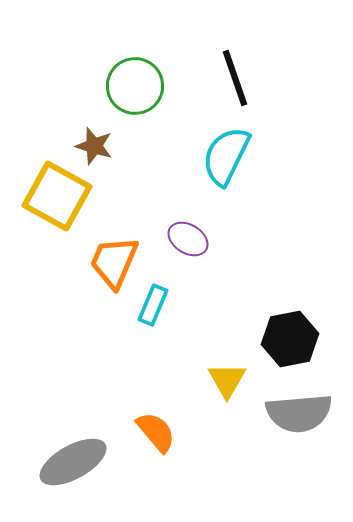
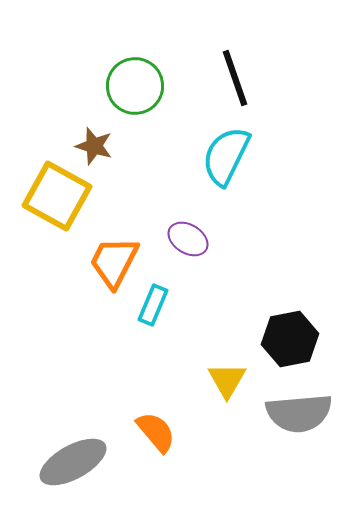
orange trapezoid: rotated 4 degrees clockwise
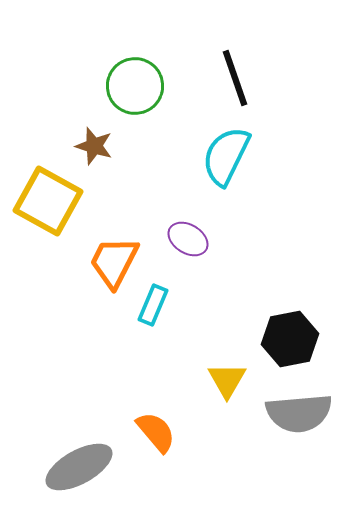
yellow square: moved 9 px left, 5 px down
gray ellipse: moved 6 px right, 5 px down
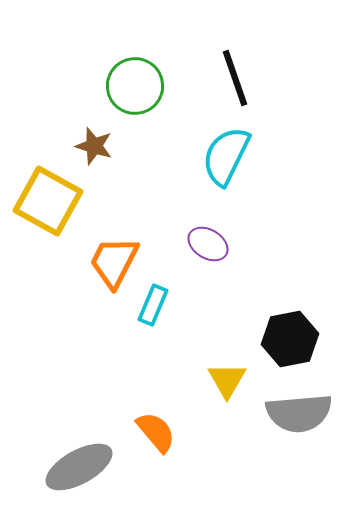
purple ellipse: moved 20 px right, 5 px down
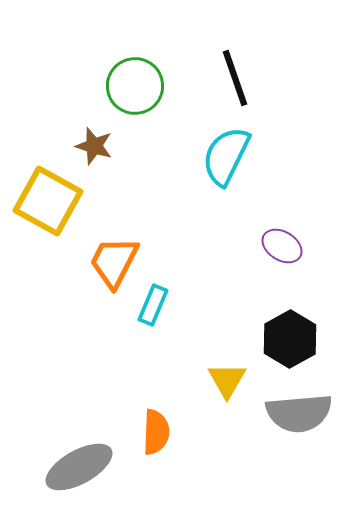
purple ellipse: moved 74 px right, 2 px down
black hexagon: rotated 18 degrees counterclockwise
orange semicircle: rotated 42 degrees clockwise
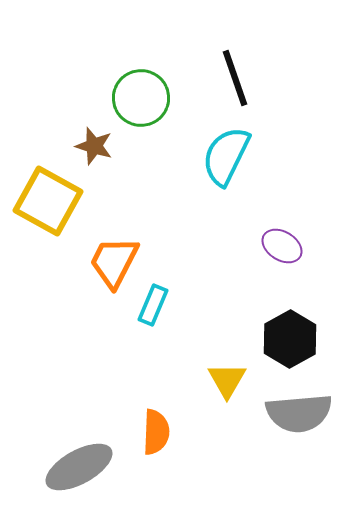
green circle: moved 6 px right, 12 px down
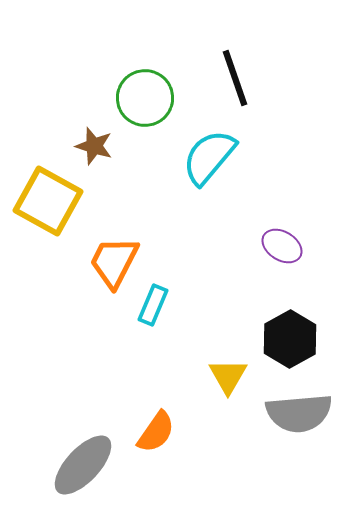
green circle: moved 4 px right
cyan semicircle: moved 17 px left, 1 px down; rotated 14 degrees clockwise
yellow triangle: moved 1 px right, 4 px up
orange semicircle: rotated 33 degrees clockwise
gray ellipse: moved 4 px right, 2 px up; rotated 18 degrees counterclockwise
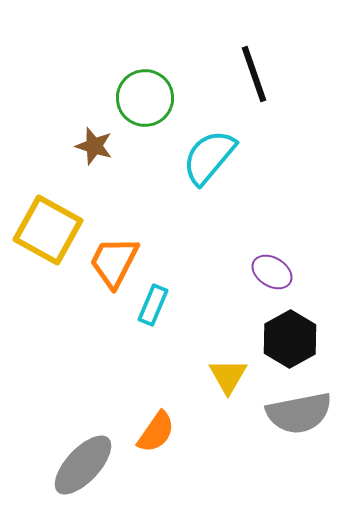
black line: moved 19 px right, 4 px up
yellow square: moved 29 px down
purple ellipse: moved 10 px left, 26 px down
gray semicircle: rotated 6 degrees counterclockwise
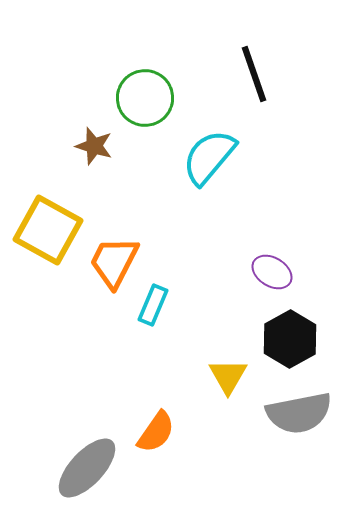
gray ellipse: moved 4 px right, 3 px down
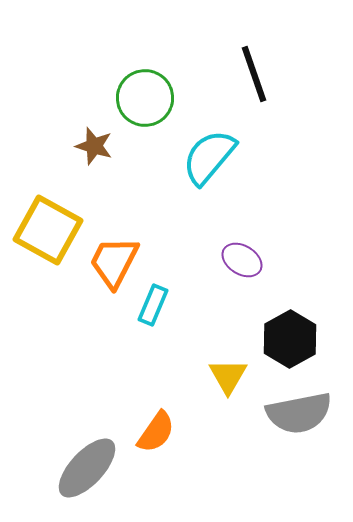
purple ellipse: moved 30 px left, 12 px up
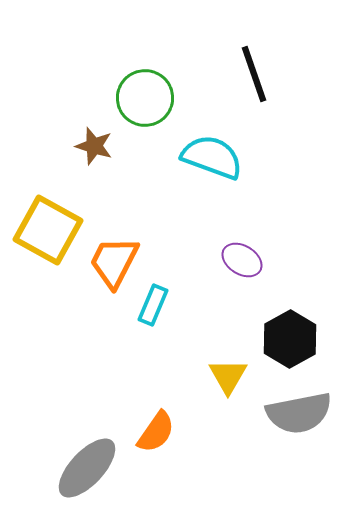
cyan semicircle: moved 3 px right; rotated 70 degrees clockwise
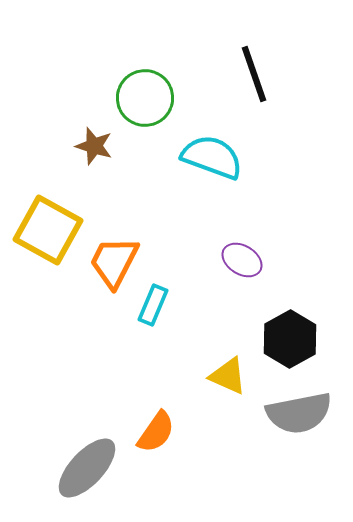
yellow triangle: rotated 36 degrees counterclockwise
